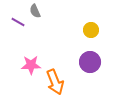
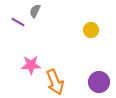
gray semicircle: rotated 48 degrees clockwise
purple circle: moved 9 px right, 20 px down
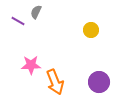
gray semicircle: moved 1 px right, 1 px down
purple line: moved 1 px up
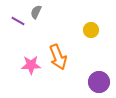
orange arrow: moved 3 px right, 25 px up
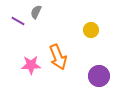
purple circle: moved 6 px up
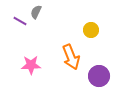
purple line: moved 2 px right
orange arrow: moved 13 px right
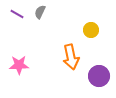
gray semicircle: moved 4 px right
purple line: moved 3 px left, 7 px up
orange arrow: rotated 10 degrees clockwise
pink star: moved 12 px left
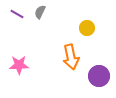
yellow circle: moved 4 px left, 2 px up
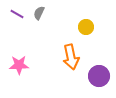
gray semicircle: moved 1 px left, 1 px down
yellow circle: moved 1 px left, 1 px up
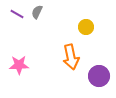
gray semicircle: moved 2 px left, 1 px up
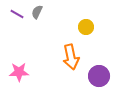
pink star: moved 7 px down
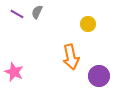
yellow circle: moved 2 px right, 3 px up
pink star: moved 5 px left; rotated 24 degrees clockwise
